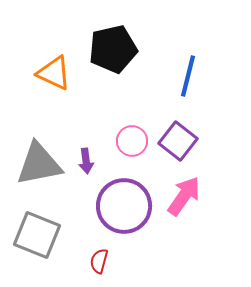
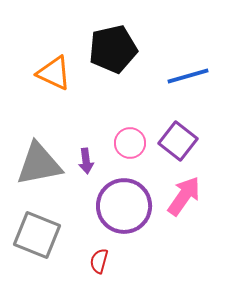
blue line: rotated 60 degrees clockwise
pink circle: moved 2 px left, 2 px down
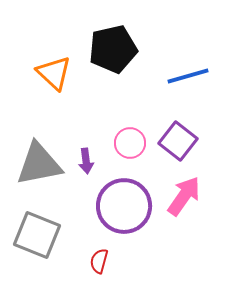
orange triangle: rotated 18 degrees clockwise
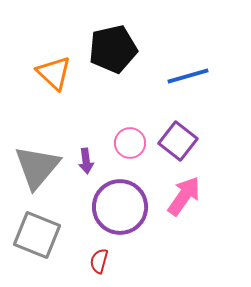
gray triangle: moved 2 px left, 3 px down; rotated 39 degrees counterclockwise
purple circle: moved 4 px left, 1 px down
